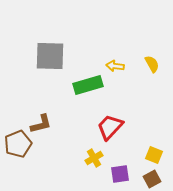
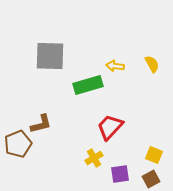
brown square: moved 1 px left
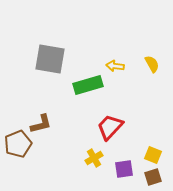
gray square: moved 3 px down; rotated 8 degrees clockwise
yellow square: moved 1 px left
purple square: moved 4 px right, 5 px up
brown square: moved 2 px right, 2 px up; rotated 12 degrees clockwise
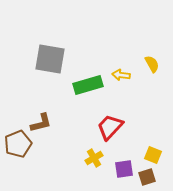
yellow arrow: moved 6 px right, 9 px down
brown L-shape: moved 1 px up
brown square: moved 6 px left
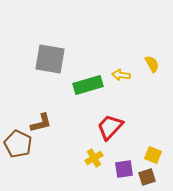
brown pentagon: rotated 24 degrees counterclockwise
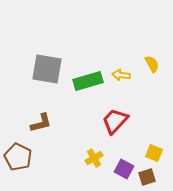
gray square: moved 3 px left, 10 px down
green rectangle: moved 4 px up
red trapezoid: moved 5 px right, 6 px up
brown pentagon: moved 13 px down
yellow square: moved 1 px right, 2 px up
purple square: rotated 36 degrees clockwise
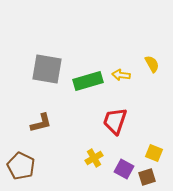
red trapezoid: rotated 24 degrees counterclockwise
brown pentagon: moved 3 px right, 9 px down
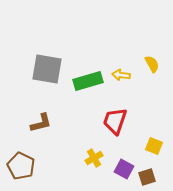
yellow square: moved 7 px up
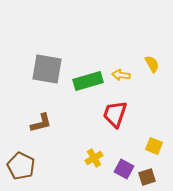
red trapezoid: moved 7 px up
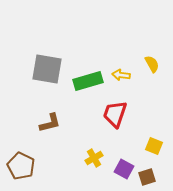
brown L-shape: moved 9 px right
